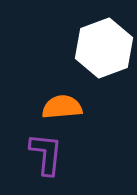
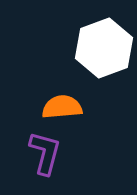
purple L-shape: moved 1 px left, 1 px up; rotated 9 degrees clockwise
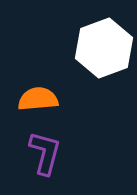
orange semicircle: moved 24 px left, 8 px up
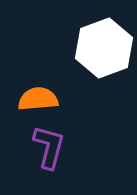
purple L-shape: moved 4 px right, 6 px up
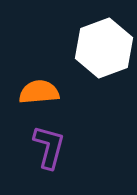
orange semicircle: moved 1 px right, 7 px up
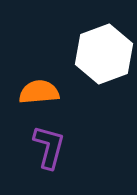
white hexagon: moved 6 px down
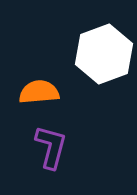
purple L-shape: moved 2 px right
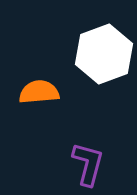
purple L-shape: moved 37 px right, 17 px down
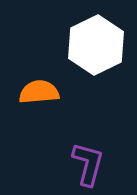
white hexagon: moved 8 px left, 9 px up; rotated 6 degrees counterclockwise
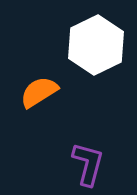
orange semicircle: rotated 27 degrees counterclockwise
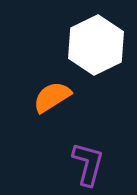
orange semicircle: moved 13 px right, 5 px down
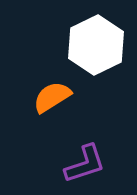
purple L-shape: moved 3 px left; rotated 57 degrees clockwise
